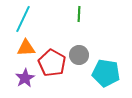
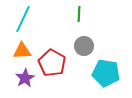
orange triangle: moved 4 px left, 3 px down
gray circle: moved 5 px right, 9 px up
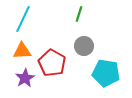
green line: rotated 14 degrees clockwise
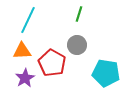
cyan line: moved 5 px right, 1 px down
gray circle: moved 7 px left, 1 px up
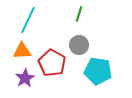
gray circle: moved 2 px right
cyan pentagon: moved 8 px left, 2 px up
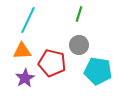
red pentagon: rotated 16 degrees counterclockwise
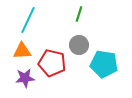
cyan pentagon: moved 6 px right, 7 px up
purple star: rotated 24 degrees clockwise
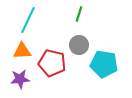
purple star: moved 5 px left, 1 px down
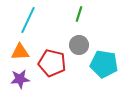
orange triangle: moved 2 px left, 1 px down
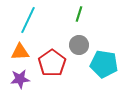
red pentagon: rotated 24 degrees clockwise
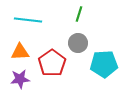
cyan line: rotated 72 degrees clockwise
gray circle: moved 1 px left, 2 px up
cyan pentagon: rotated 12 degrees counterclockwise
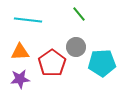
green line: rotated 56 degrees counterclockwise
gray circle: moved 2 px left, 4 px down
cyan pentagon: moved 2 px left, 1 px up
